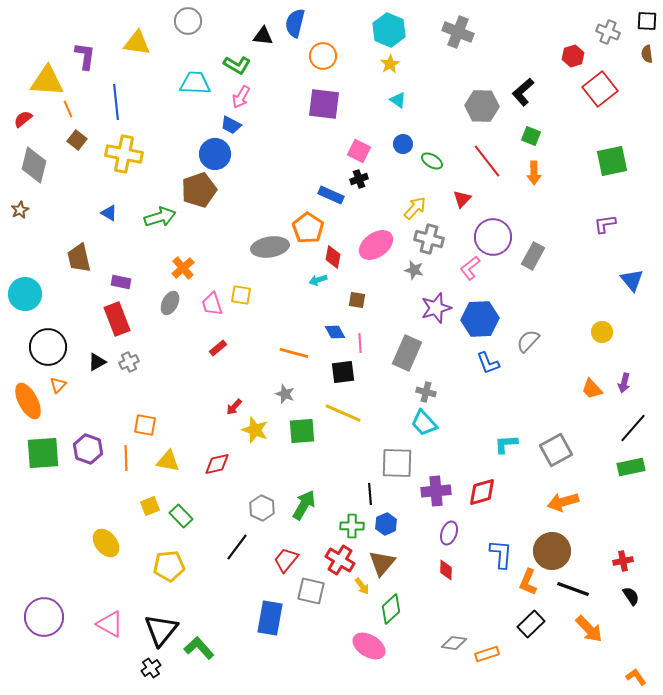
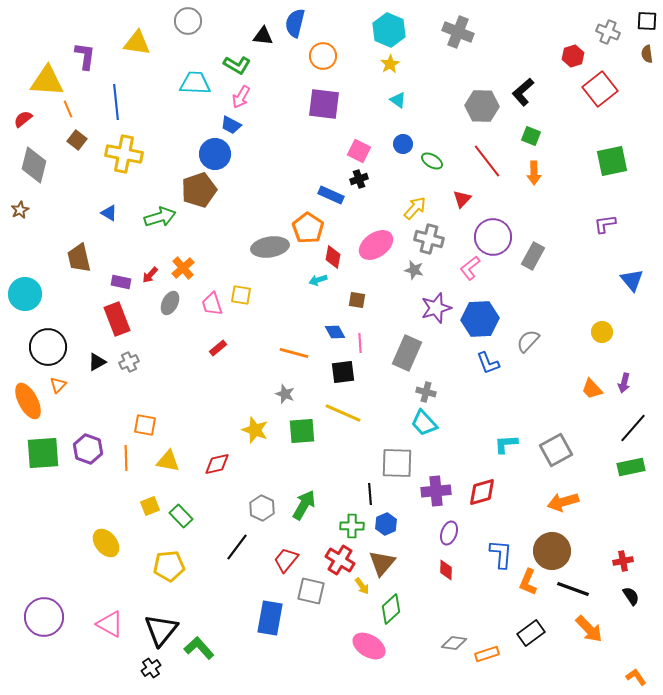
red arrow at (234, 407): moved 84 px left, 132 px up
black rectangle at (531, 624): moved 9 px down; rotated 8 degrees clockwise
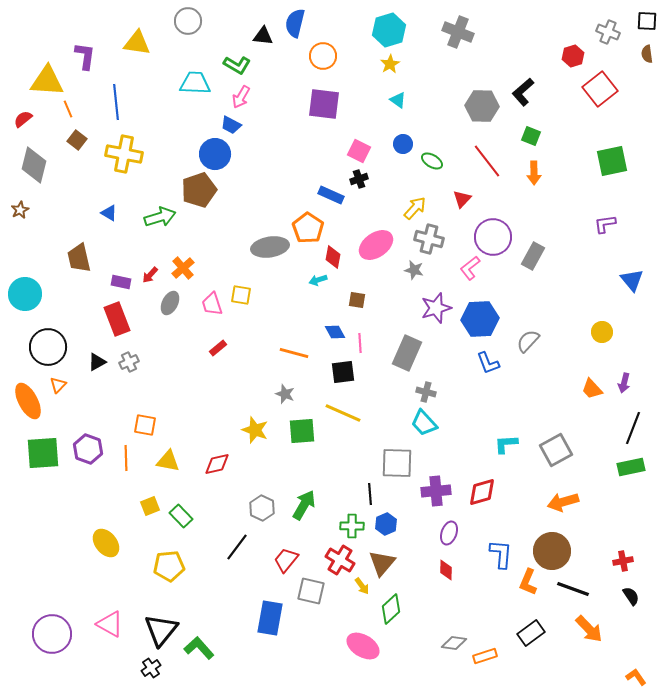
cyan hexagon at (389, 30): rotated 20 degrees clockwise
black line at (633, 428): rotated 20 degrees counterclockwise
purple circle at (44, 617): moved 8 px right, 17 px down
pink ellipse at (369, 646): moved 6 px left
orange rectangle at (487, 654): moved 2 px left, 2 px down
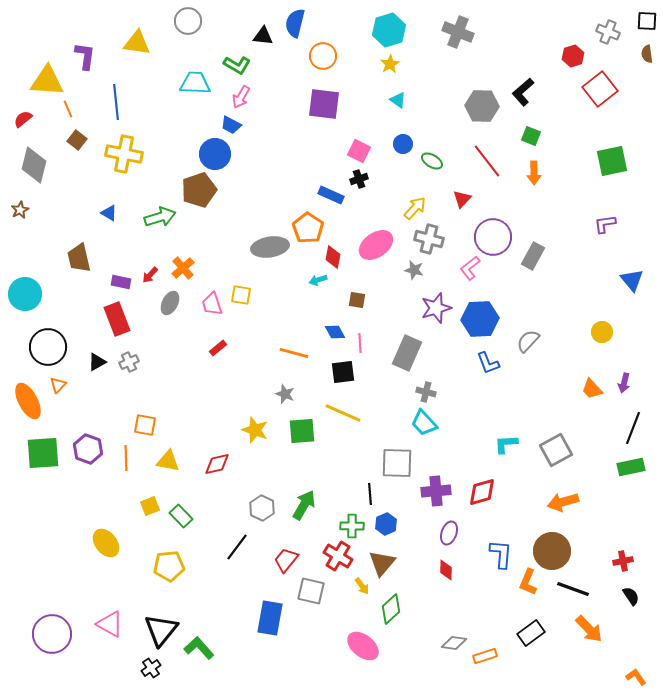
red cross at (340, 560): moved 2 px left, 4 px up
pink ellipse at (363, 646): rotated 8 degrees clockwise
